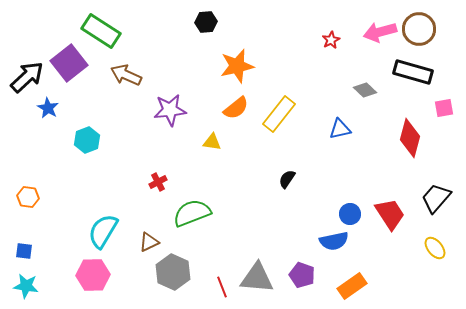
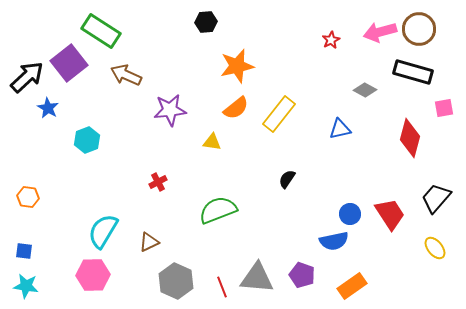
gray diamond: rotated 15 degrees counterclockwise
green semicircle: moved 26 px right, 3 px up
gray hexagon: moved 3 px right, 9 px down
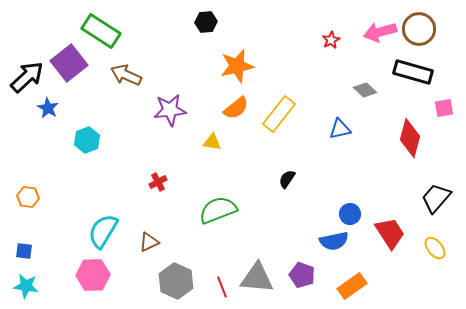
gray diamond: rotated 15 degrees clockwise
red trapezoid: moved 19 px down
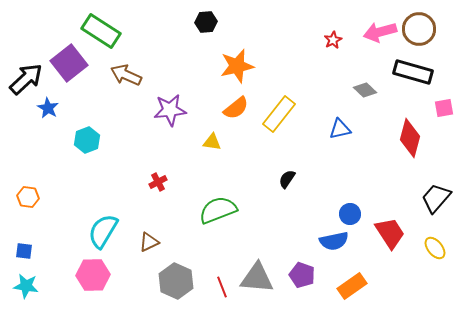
red star: moved 2 px right
black arrow: moved 1 px left, 2 px down
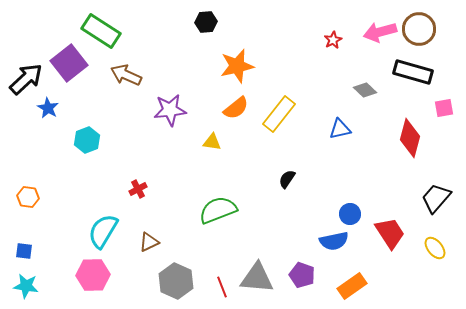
red cross: moved 20 px left, 7 px down
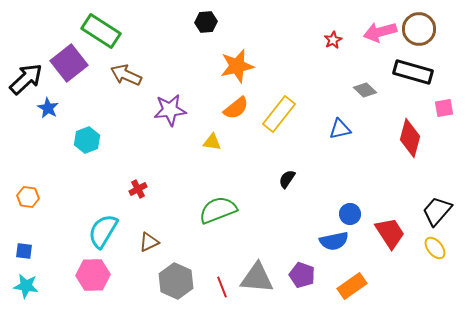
black trapezoid: moved 1 px right, 13 px down
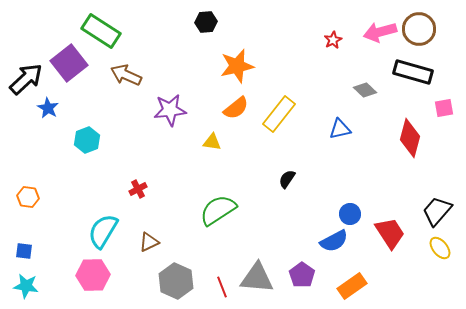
green semicircle: rotated 12 degrees counterclockwise
blue semicircle: rotated 16 degrees counterclockwise
yellow ellipse: moved 5 px right
purple pentagon: rotated 15 degrees clockwise
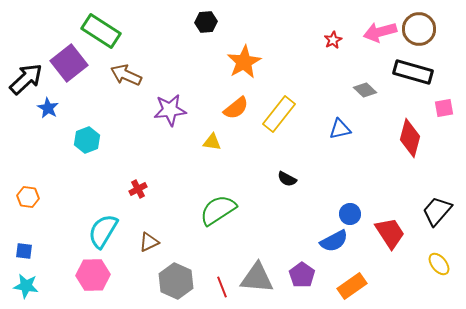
orange star: moved 7 px right, 4 px up; rotated 16 degrees counterclockwise
black semicircle: rotated 96 degrees counterclockwise
yellow ellipse: moved 1 px left, 16 px down
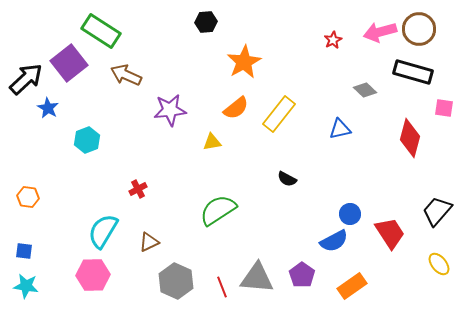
pink square: rotated 18 degrees clockwise
yellow triangle: rotated 18 degrees counterclockwise
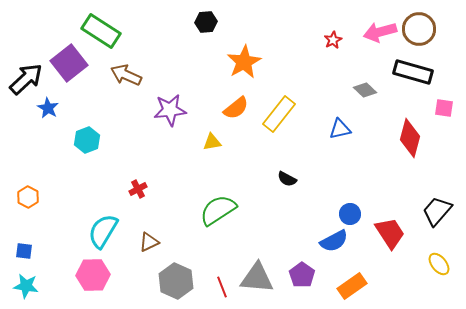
orange hexagon: rotated 20 degrees clockwise
